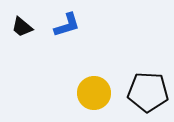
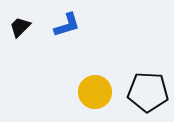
black trapezoid: moved 2 px left; rotated 95 degrees clockwise
yellow circle: moved 1 px right, 1 px up
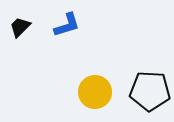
black pentagon: moved 2 px right, 1 px up
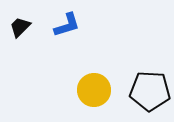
yellow circle: moved 1 px left, 2 px up
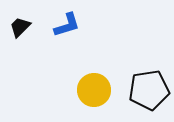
black pentagon: moved 1 px left, 1 px up; rotated 12 degrees counterclockwise
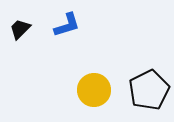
black trapezoid: moved 2 px down
black pentagon: rotated 18 degrees counterclockwise
